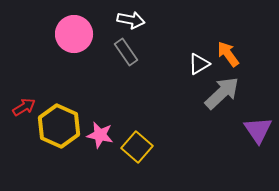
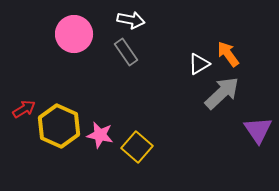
red arrow: moved 2 px down
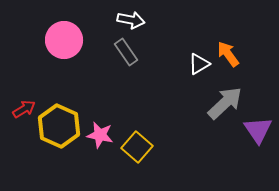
pink circle: moved 10 px left, 6 px down
gray arrow: moved 3 px right, 10 px down
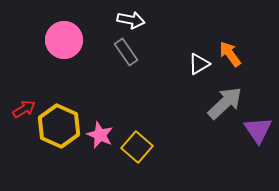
orange arrow: moved 2 px right
pink star: rotated 12 degrees clockwise
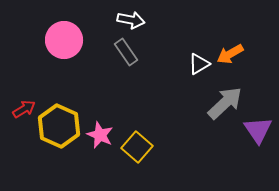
orange arrow: rotated 84 degrees counterclockwise
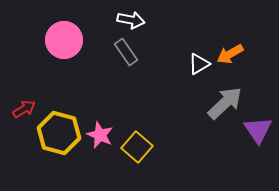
yellow hexagon: moved 7 px down; rotated 9 degrees counterclockwise
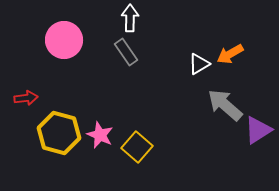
white arrow: moved 1 px left, 2 px up; rotated 100 degrees counterclockwise
gray arrow: moved 2 px down; rotated 96 degrees counterclockwise
red arrow: moved 2 px right, 11 px up; rotated 25 degrees clockwise
purple triangle: rotated 32 degrees clockwise
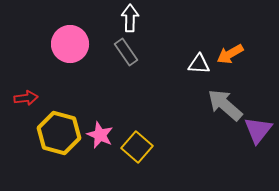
pink circle: moved 6 px right, 4 px down
white triangle: rotated 35 degrees clockwise
purple triangle: rotated 20 degrees counterclockwise
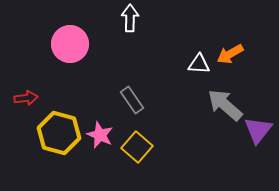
gray rectangle: moved 6 px right, 48 px down
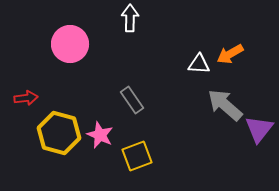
purple triangle: moved 1 px right, 1 px up
yellow square: moved 9 px down; rotated 28 degrees clockwise
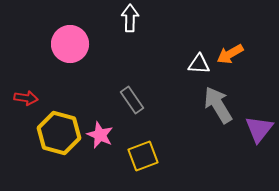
red arrow: rotated 15 degrees clockwise
gray arrow: moved 7 px left; rotated 18 degrees clockwise
yellow square: moved 6 px right
